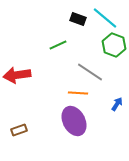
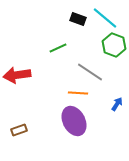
green line: moved 3 px down
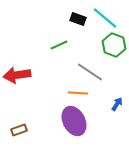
green line: moved 1 px right, 3 px up
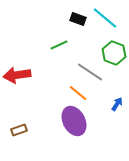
green hexagon: moved 8 px down
orange line: rotated 36 degrees clockwise
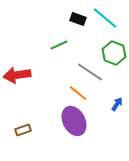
brown rectangle: moved 4 px right
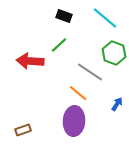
black rectangle: moved 14 px left, 3 px up
green line: rotated 18 degrees counterclockwise
red arrow: moved 13 px right, 14 px up; rotated 12 degrees clockwise
purple ellipse: rotated 32 degrees clockwise
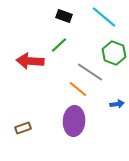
cyan line: moved 1 px left, 1 px up
orange line: moved 4 px up
blue arrow: rotated 48 degrees clockwise
brown rectangle: moved 2 px up
